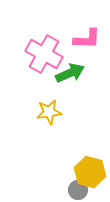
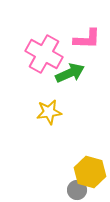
gray circle: moved 1 px left
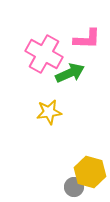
gray circle: moved 3 px left, 3 px up
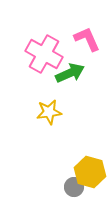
pink L-shape: rotated 116 degrees counterclockwise
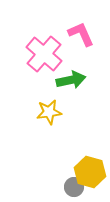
pink L-shape: moved 6 px left, 5 px up
pink cross: rotated 12 degrees clockwise
green arrow: moved 1 px right, 7 px down; rotated 12 degrees clockwise
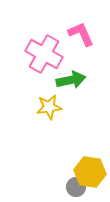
pink cross: rotated 12 degrees counterclockwise
yellow star: moved 5 px up
yellow hexagon: rotated 8 degrees counterclockwise
gray circle: moved 2 px right
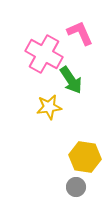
pink L-shape: moved 1 px left, 1 px up
green arrow: rotated 68 degrees clockwise
yellow hexagon: moved 5 px left, 15 px up
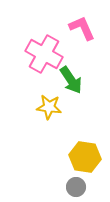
pink L-shape: moved 2 px right, 5 px up
yellow star: rotated 15 degrees clockwise
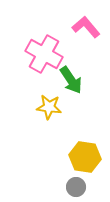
pink L-shape: moved 4 px right, 1 px up; rotated 16 degrees counterclockwise
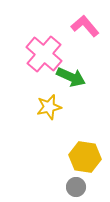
pink L-shape: moved 1 px left, 1 px up
pink cross: rotated 12 degrees clockwise
green arrow: moved 3 px up; rotated 32 degrees counterclockwise
yellow star: rotated 20 degrees counterclockwise
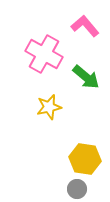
pink cross: rotated 12 degrees counterclockwise
green arrow: moved 15 px right; rotated 16 degrees clockwise
yellow hexagon: moved 2 px down
gray circle: moved 1 px right, 2 px down
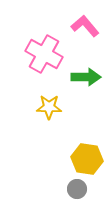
green arrow: rotated 40 degrees counterclockwise
yellow star: rotated 15 degrees clockwise
yellow hexagon: moved 2 px right
